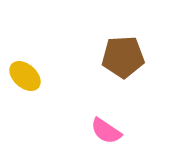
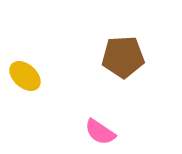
pink semicircle: moved 6 px left, 1 px down
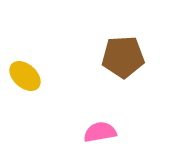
pink semicircle: rotated 136 degrees clockwise
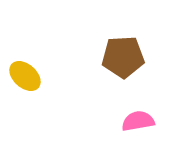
pink semicircle: moved 38 px right, 11 px up
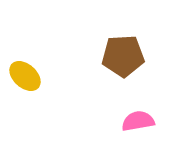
brown pentagon: moved 1 px up
